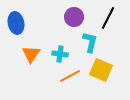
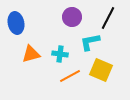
purple circle: moved 2 px left
cyan L-shape: rotated 115 degrees counterclockwise
orange triangle: rotated 42 degrees clockwise
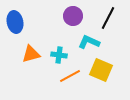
purple circle: moved 1 px right, 1 px up
blue ellipse: moved 1 px left, 1 px up
cyan L-shape: moved 1 px left; rotated 35 degrees clockwise
cyan cross: moved 1 px left, 1 px down
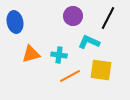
yellow square: rotated 15 degrees counterclockwise
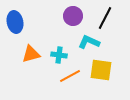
black line: moved 3 px left
